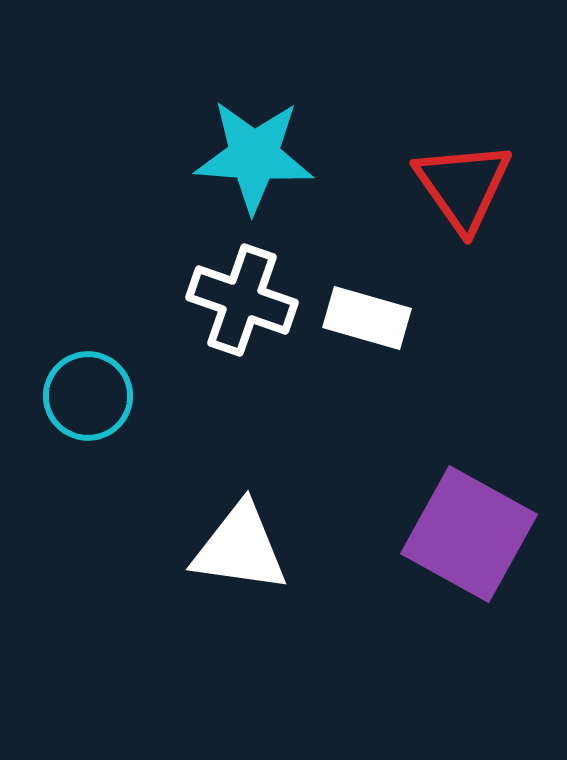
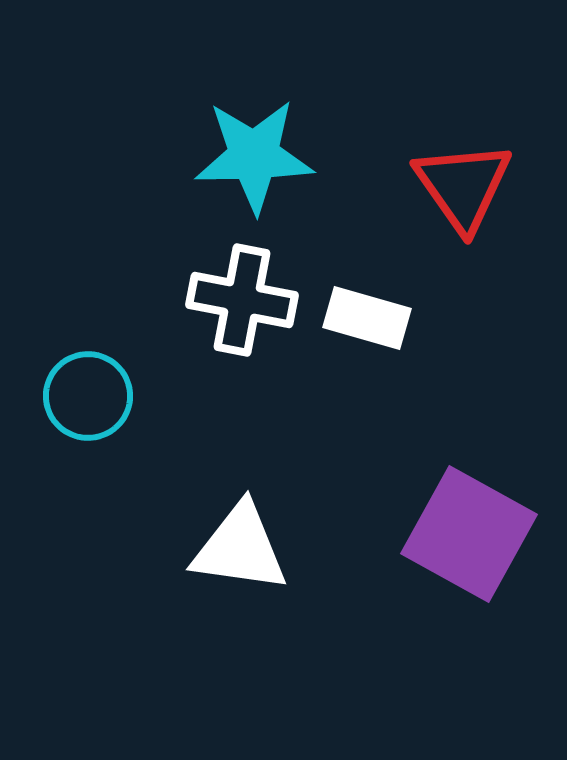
cyan star: rotated 5 degrees counterclockwise
white cross: rotated 8 degrees counterclockwise
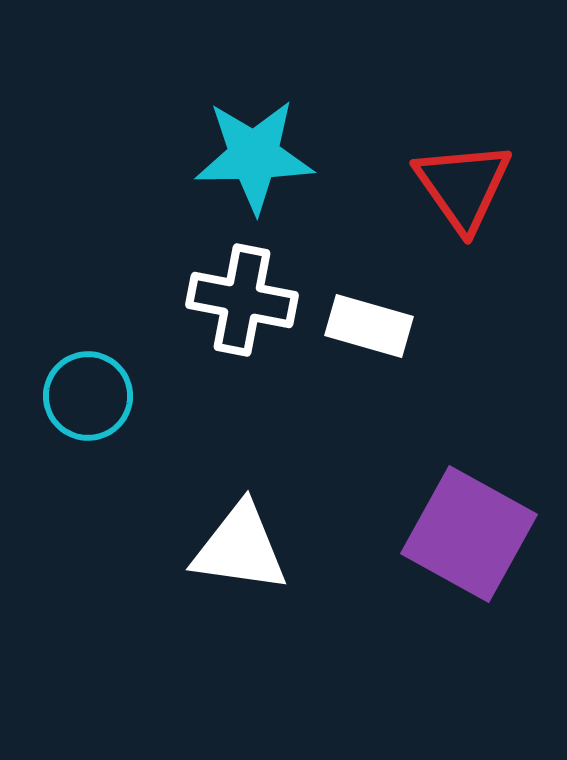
white rectangle: moved 2 px right, 8 px down
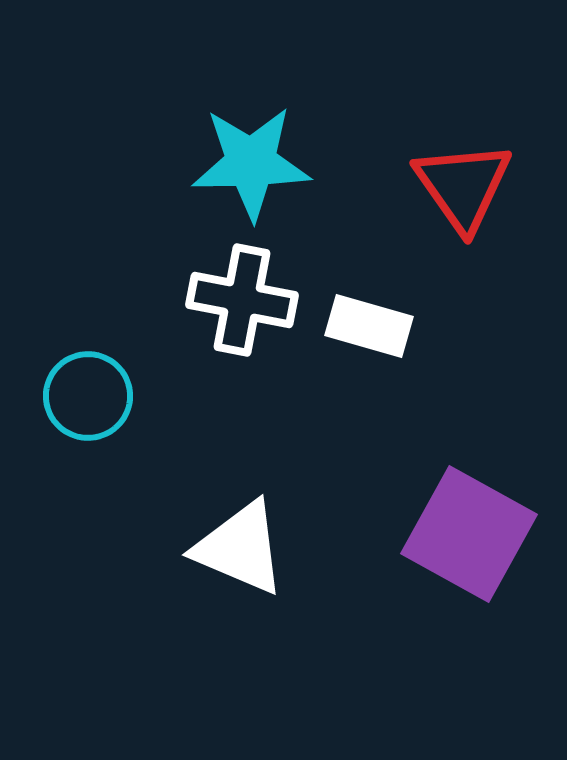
cyan star: moved 3 px left, 7 px down
white triangle: rotated 15 degrees clockwise
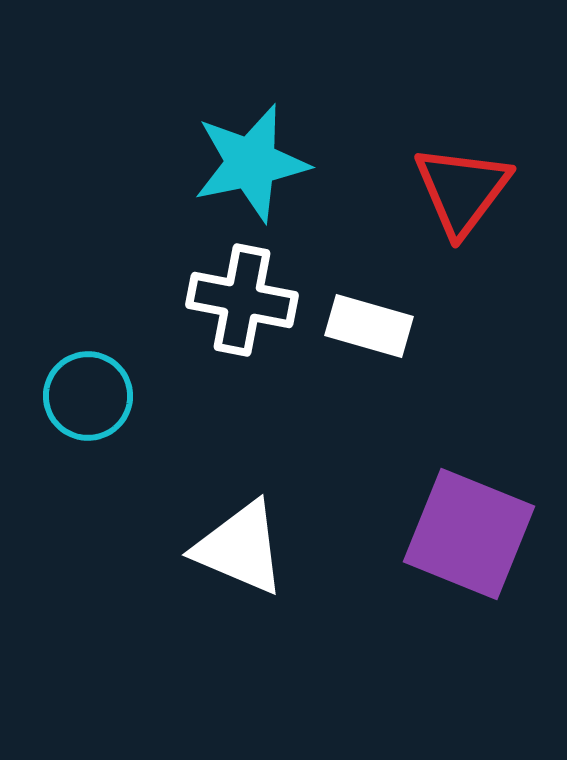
cyan star: rotated 11 degrees counterclockwise
red triangle: moved 1 px left, 4 px down; rotated 12 degrees clockwise
purple square: rotated 7 degrees counterclockwise
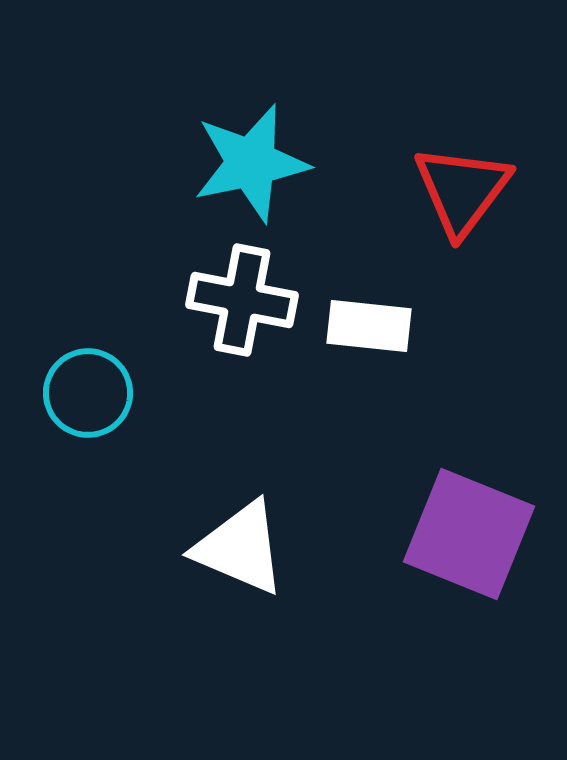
white rectangle: rotated 10 degrees counterclockwise
cyan circle: moved 3 px up
